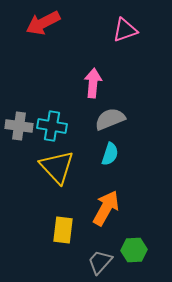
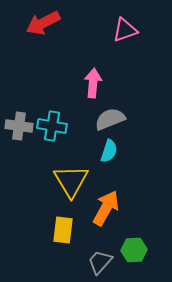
cyan semicircle: moved 1 px left, 3 px up
yellow triangle: moved 14 px right, 14 px down; rotated 12 degrees clockwise
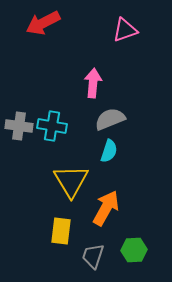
yellow rectangle: moved 2 px left, 1 px down
gray trapezoid: moved 7 px left, 6 px up; rotated 24 degrees counterclockwise
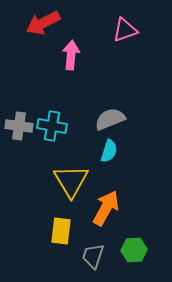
pink arrow: moved 22 px left, 28 px up
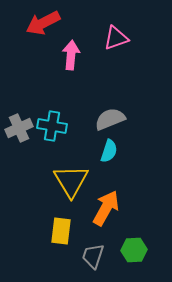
pink triangle: moved 9 px left, 8 px down
gray cross: moved 2 px down; rotated 32 degrees counterclockwise
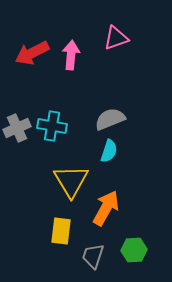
red arrow: moved 11 px left, 30 px down
gray cross: moved 2 px left
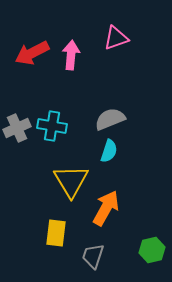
yellow rectangle: moved 5 px left, 2 px down
green hexagon: moved 18 px right; rotated 10 degrees counterclockwise
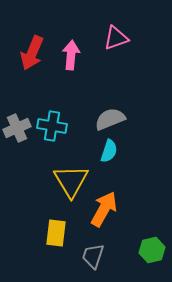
red arrow: rotated 40 degrees counterclockwise
orange arrow: moved 2 px left, 1 px down
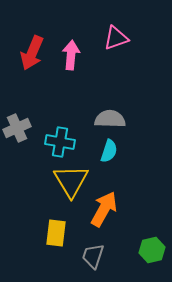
gray semicircle: rotated 24 degrees clockwise
cyan cross: moved 8 px right, 16 px down
